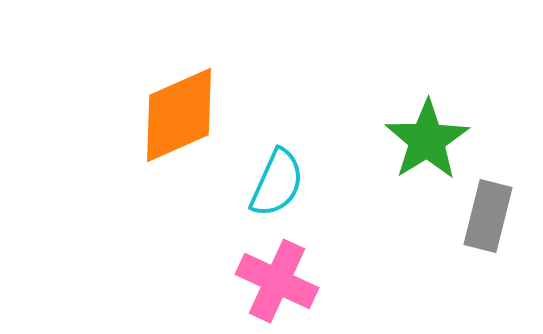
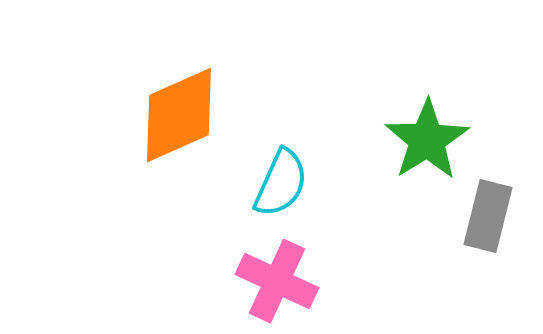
cyan semicircle: moved 4 px right
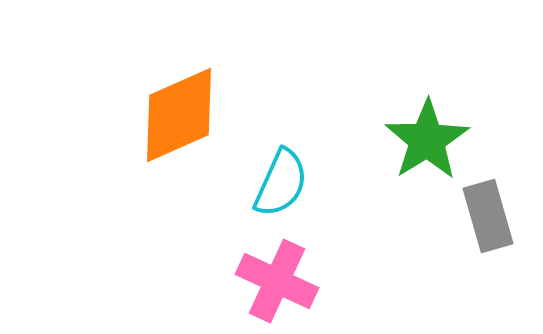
gray rectangle: rotated 30 degrees counterclockwise
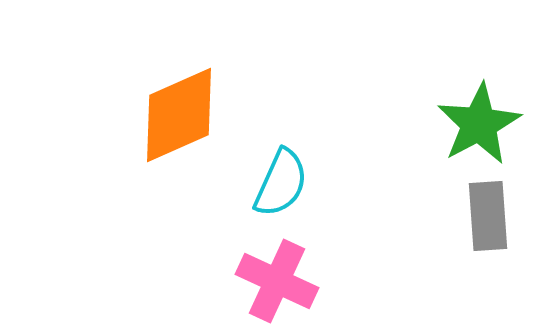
green star: moved 52 px right, 16 px up; rotated 4 degrees clockwise
gray rectangle: rotated 12 degrees clockwise
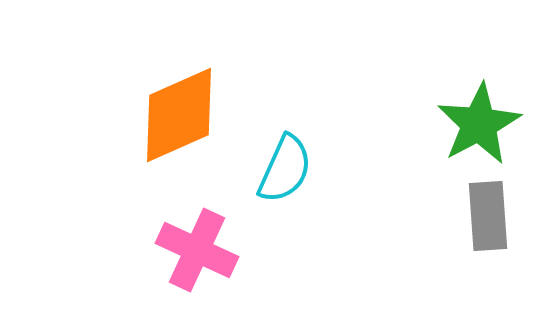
cyan semicircle: moved 4 px right, 14 px up
pink cross: moved 80 px left, 31 px up
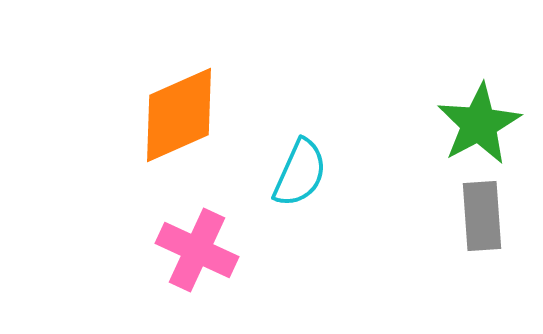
cyan semicircle: moved 15 px right, 4 px down
gray rectangle: moved 6 px left
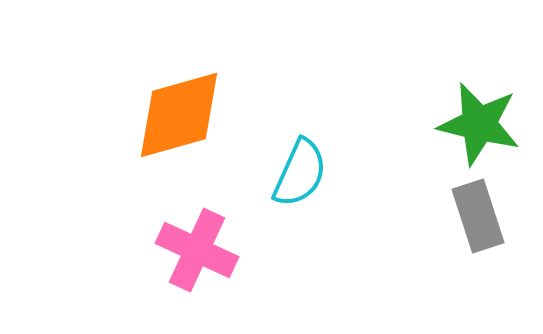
orange diamond: rotated 8 degrees clockwise
green star: rotated 30 degrees counterclockwise
gray rectangle: moved 4 px left; rotated 14 degrees counterclockwise
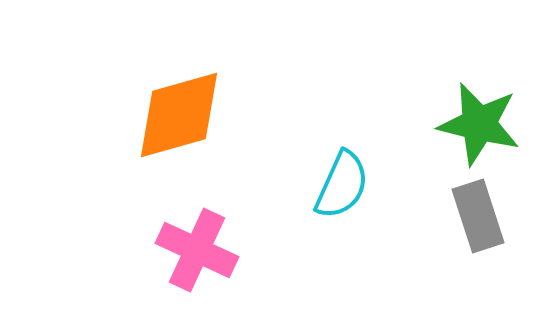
cyan semicircle: moved 42 px right, 12 px down
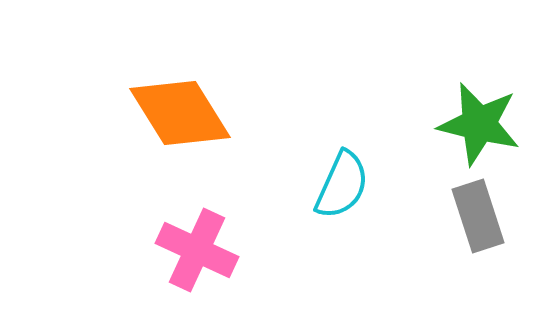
orange diamond: moved 1 px right, 2 px up; rotated 74 degrees clockwise
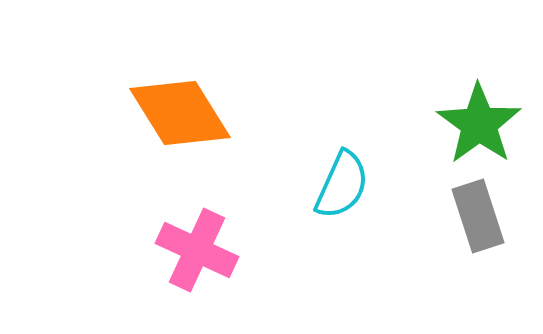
green star: rotated 22 degrees clockwise
